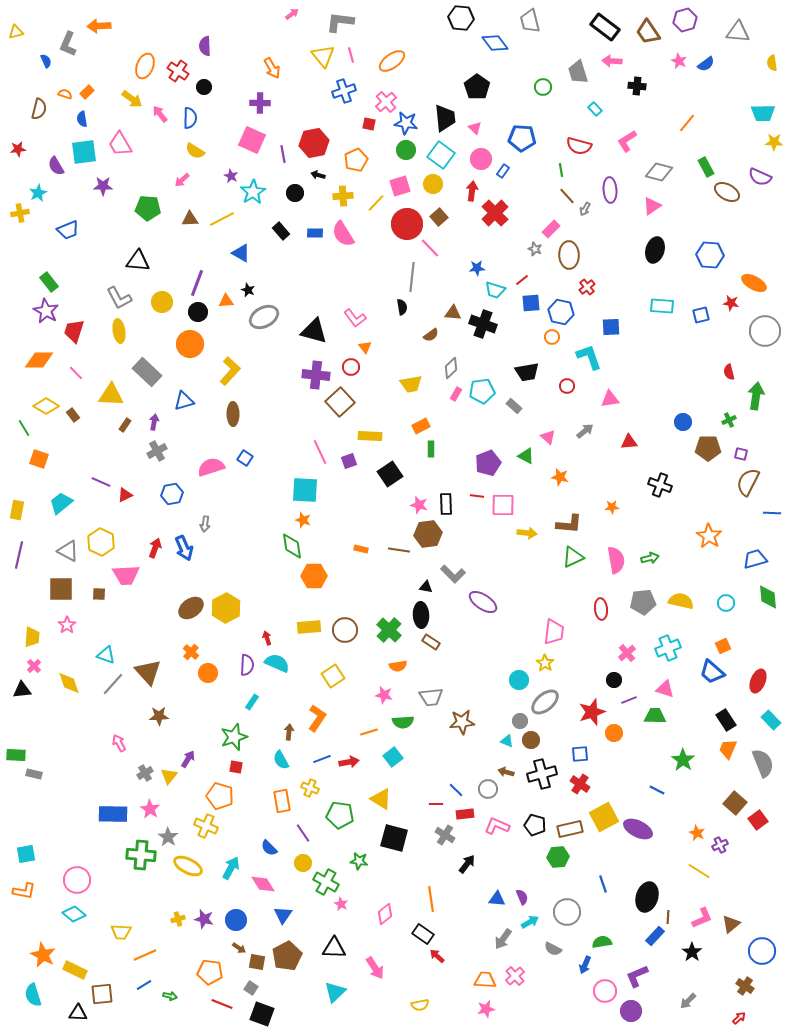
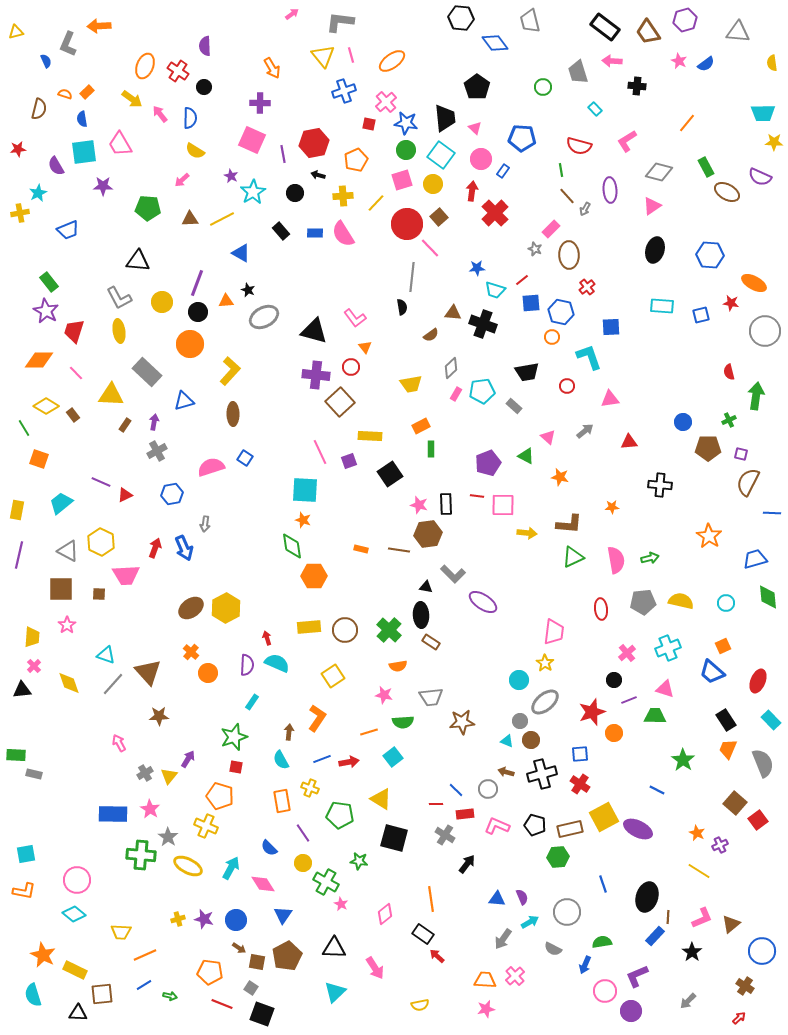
pink square at (400, 186): moved 2 px right, 6 px up
black cross at (660, 485): rotated 15 degrees counterclockwise
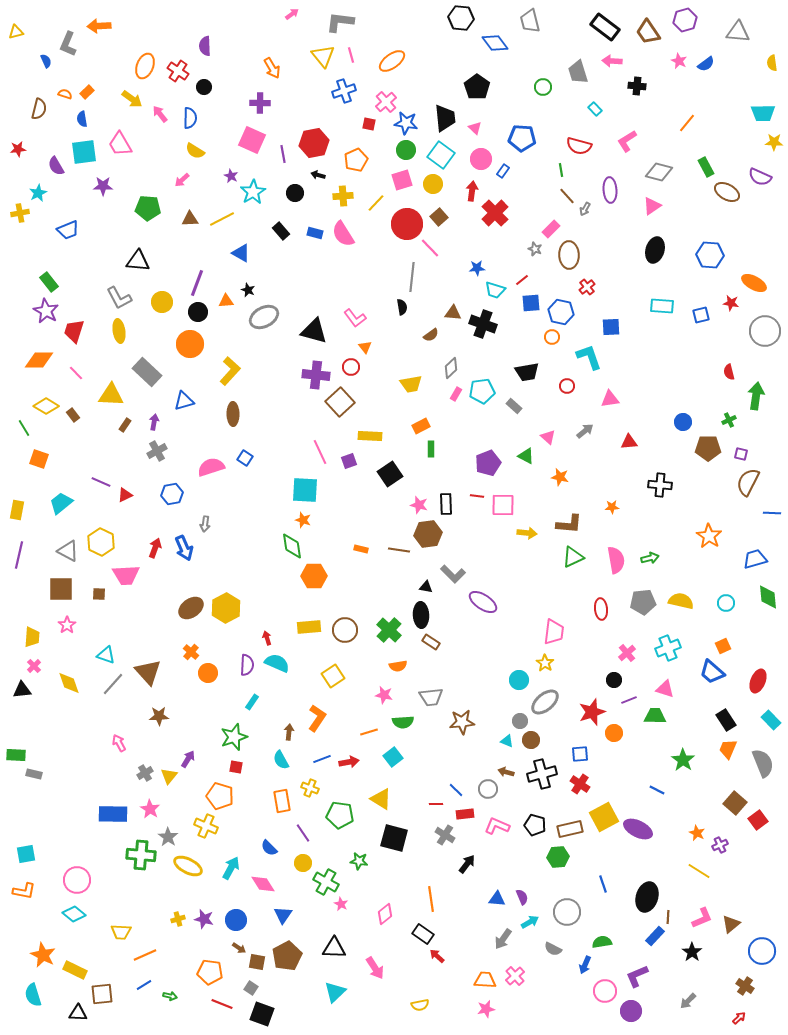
blue rectangle at (315, 233): rotated 14 degrees clockwise
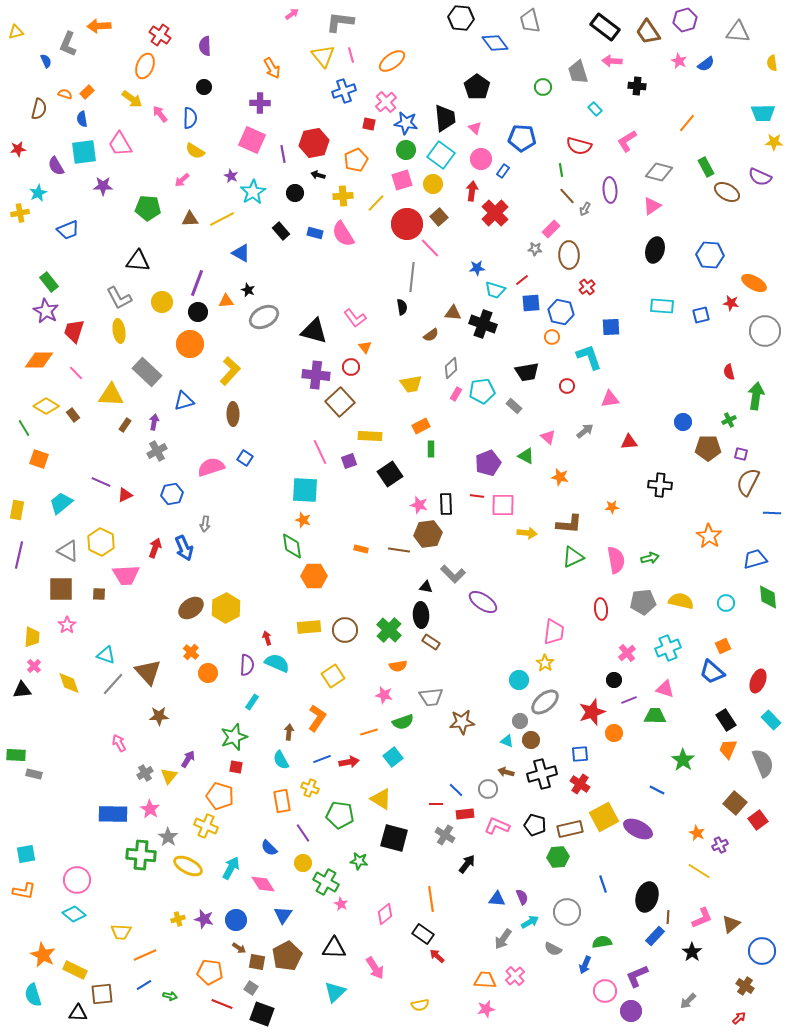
red cross at (178, 71): moved 18 px left, 36 px up
gray star at (535, 249): rotated 16 degrees counterclockwise
green semicircle at (403, 722): rotated 15 degrees counterclockwise
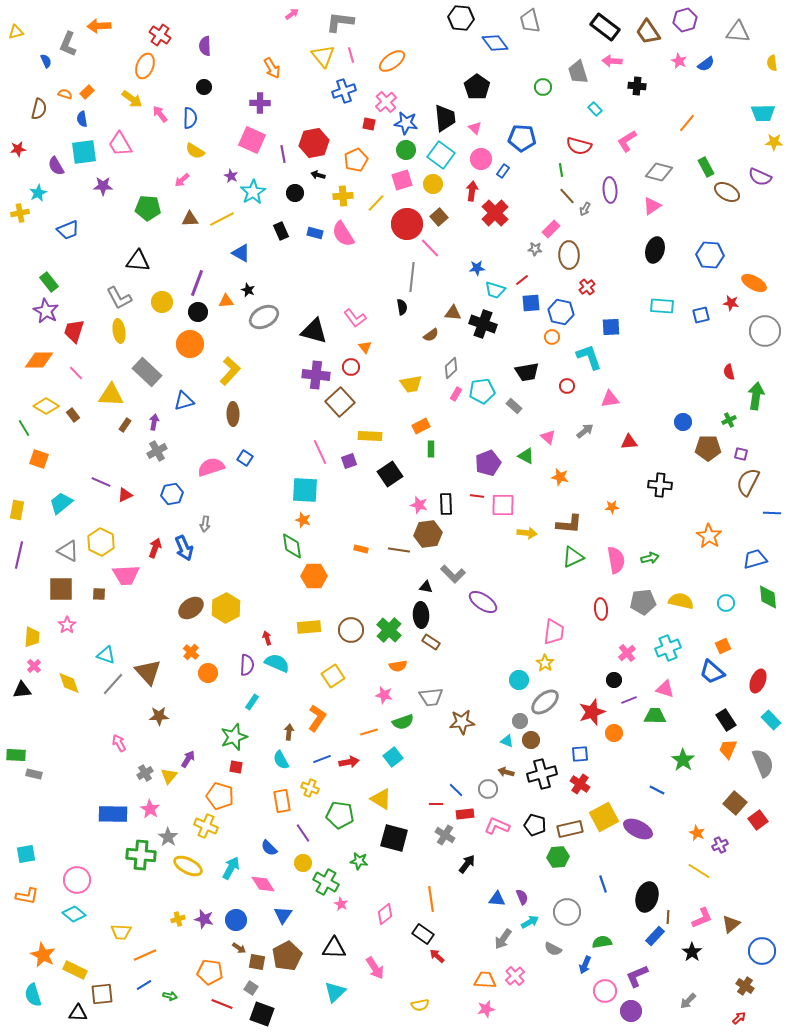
black rectangle at (281, 231): rotated 18 degrees clockwise
brown circle at (345, 630): moved 6 px right
orange L-shape at (24, 891): moved 3 px right, 5 px down
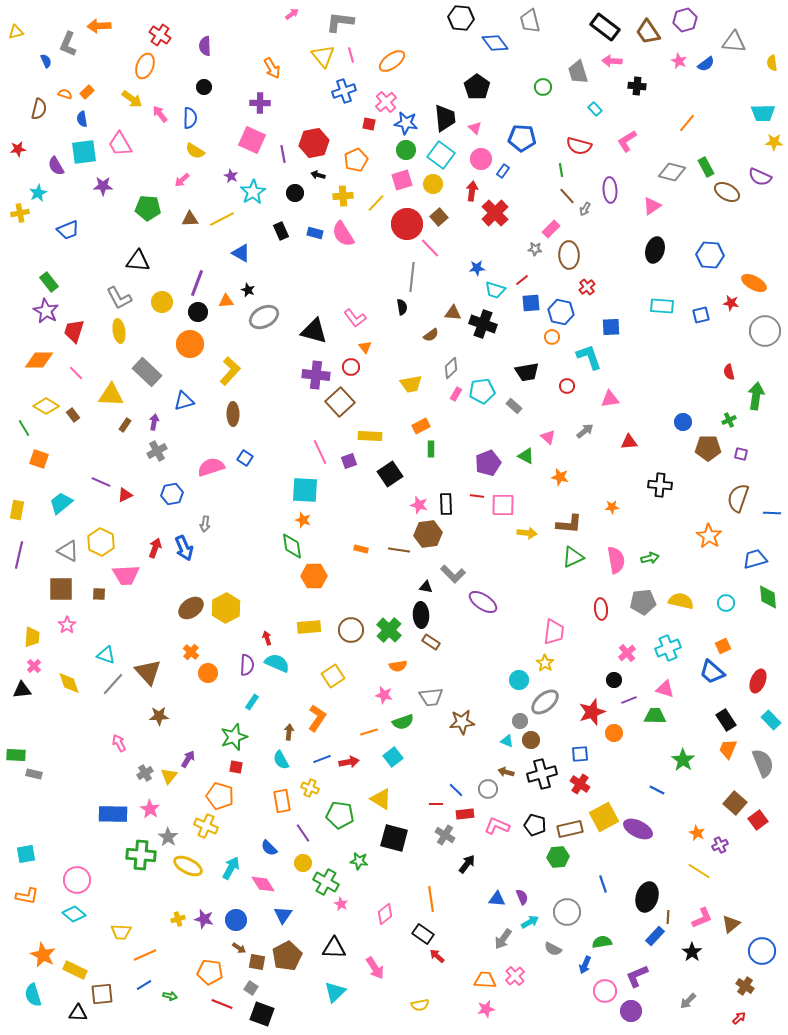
gray triangle at (738, 32): moved 4 px left, 10 px down
gray diamond at (659, 172): moved 13 px right
brown semicircle at (748, 482): moved 10 px left, 16 px down; rotated 8 degrees counterclockwise
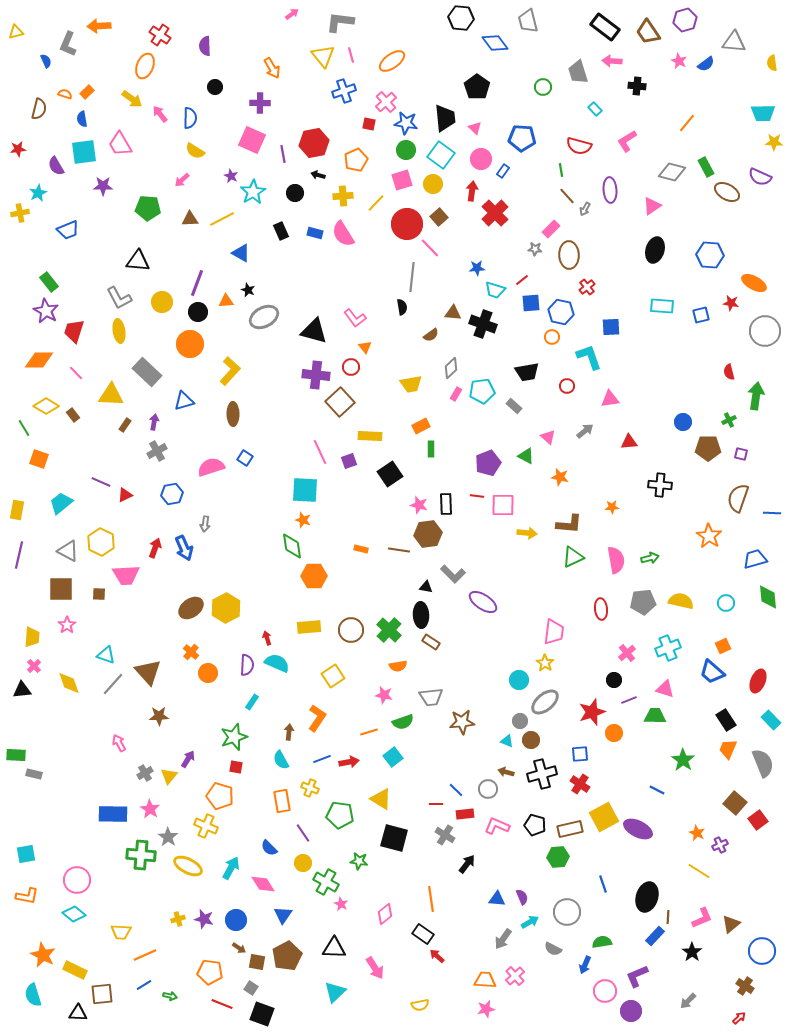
gray trapezoid at (530, 21): moved 2 px left
black circle at (204, 87): moved 11 px right
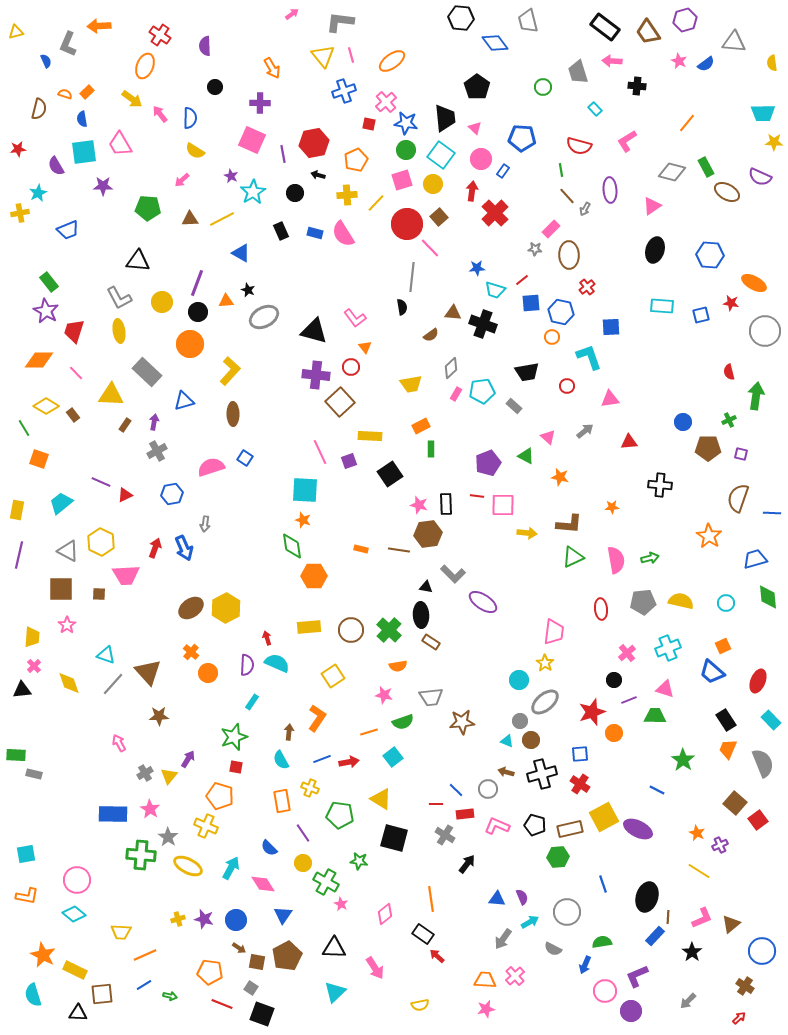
yellow cross at (343, 196): moved 4 px right, 1 px up
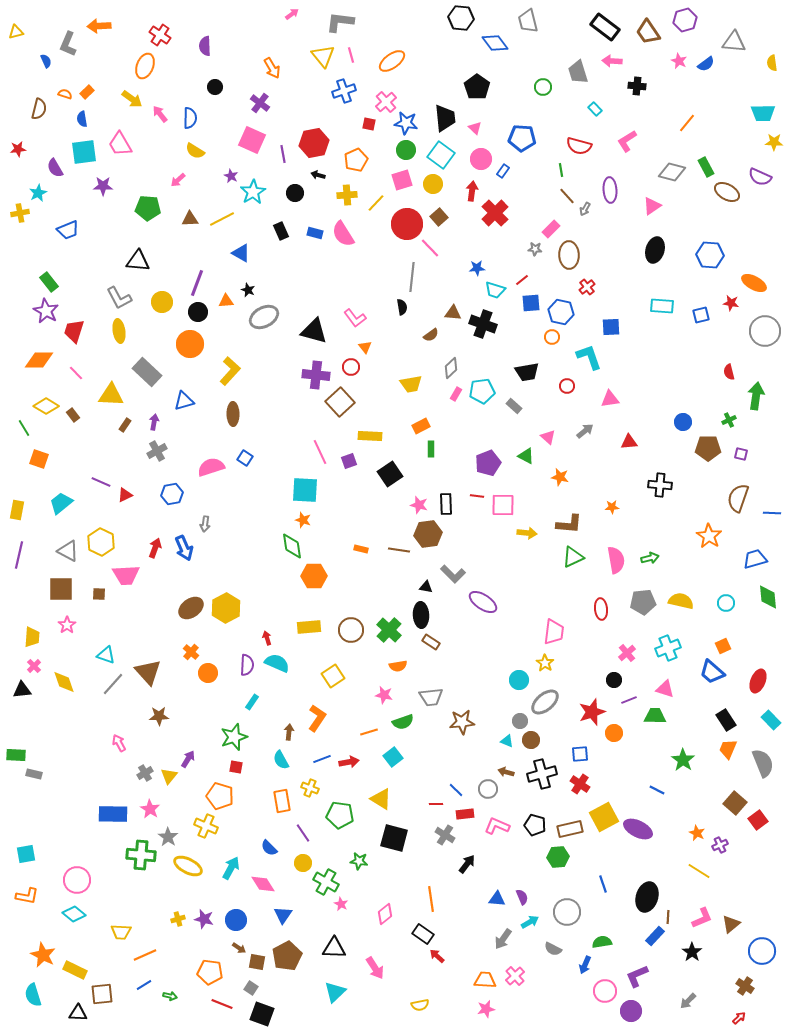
purple cross at (260, 103): rotated 36 degrees clockwise
purple semicircle at (56, 166): moved 1 px left, 2 px down
pink arrow at (182, 180): moved 4 px left
yellow diamond at (69, 683): moved 5 px left, 1 px up
